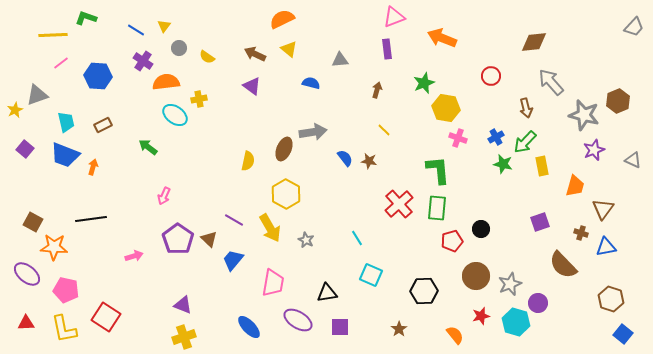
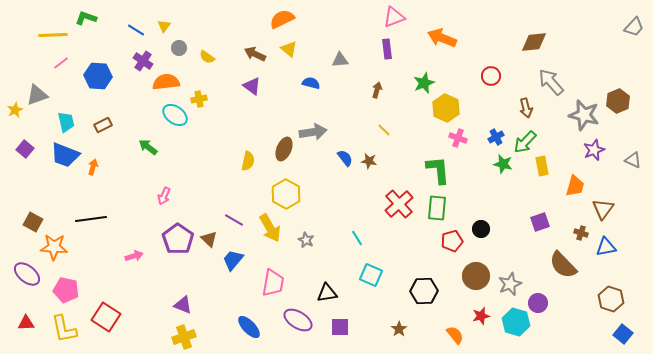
yellow hexagon at (446, 108): rotated 16 degrees clockwise
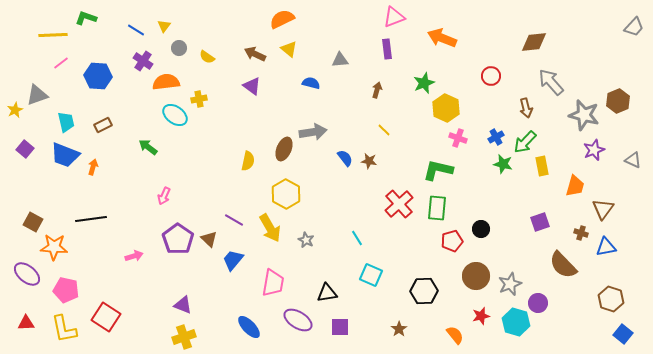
green L-shape at (438, 170): rotated 72 degrees counterclockwise
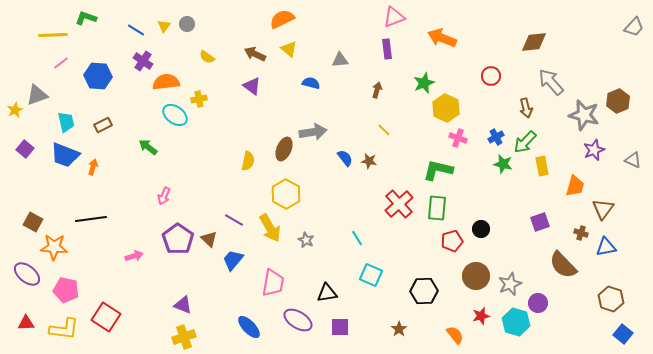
gray circle at (179, 48): moved 8 px right, 24 px up
yellow L-shape at (64, 329): rotated 72 degrees counterclockwise
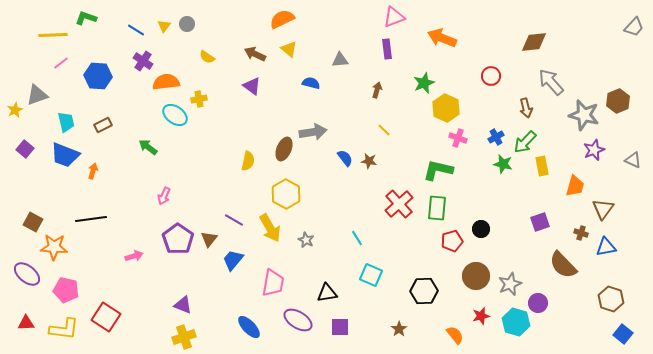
orange arrow at (93, 167): moved 4 px down
brown triangle at (209, 239): rotated 24 degrees clockwise
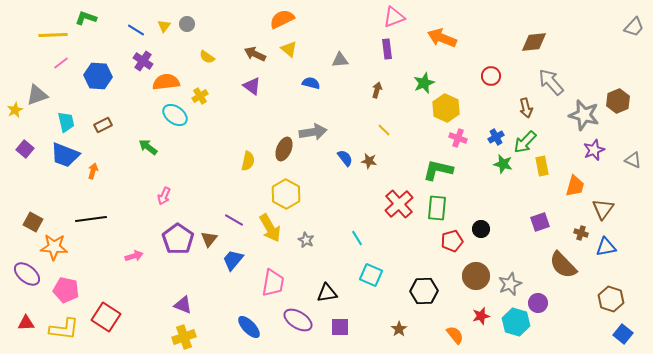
yellow cross at (199, 99): moved 1 px right, 3 px up; rotated 21 degrees counterclockwise
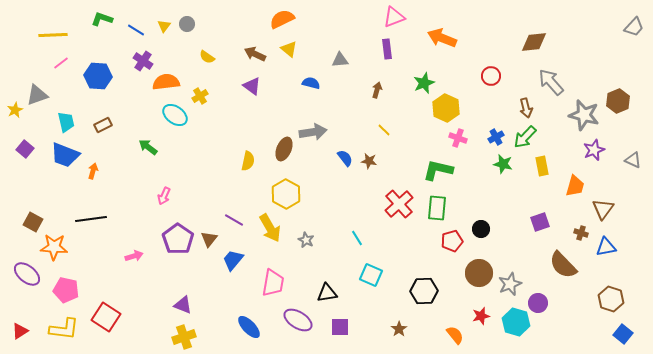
green L-shape at (86, 18): moved 16 px right, 1 px down
green arrow at (525, 142): moved 5 px up
brown circle at (476, 276): moved 3 px right, 3 px up
red triangle at (26, 323): moved 6 px left, 8 px down; rotated 30 degrees counterclockwise
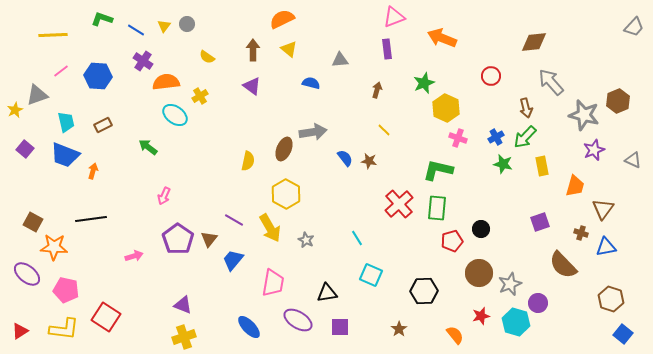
brown arrow at (255, 54): moved 2 px left, 4 px up; rotated 65 degrees clockwise
pink line at (61, 63): moved 8 px down
